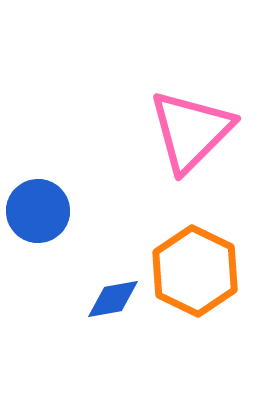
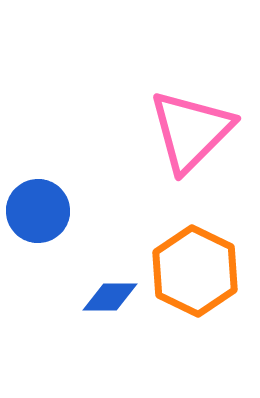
blue diamond: moved 3 px left, 2 px up; rotated 10 degrees clockwise
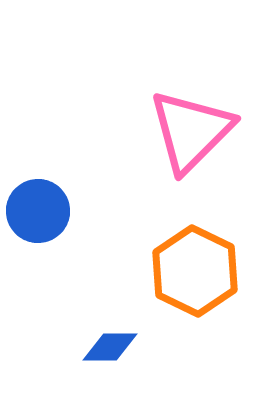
blue diamond: moved 50 px down
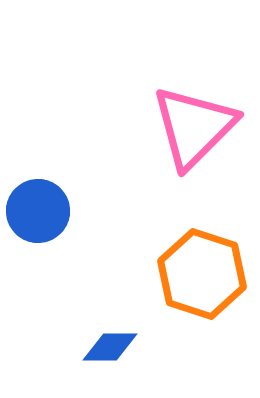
pink triangle: moved 3 px right, 4 px up
orange hexagon: moved 7 px right, 3 px down; rotated 8 degrees counterclockwise
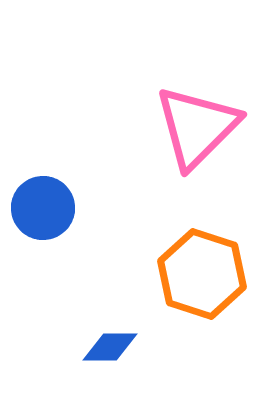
pink triangle: moved 3 px right
blue circle: moved 5 px right, 3 px up
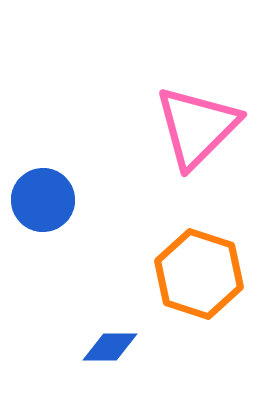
blue circle: moved 8 px up
orange hexagon: moved 3 px left
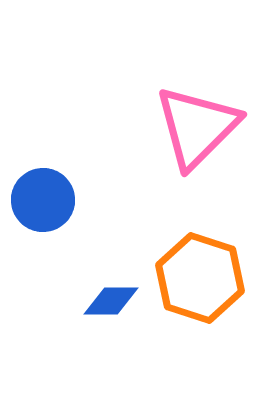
orange hexagon: moved 1 px right, 4 px down
blue diamond: moved 1 px right, 46 px up
